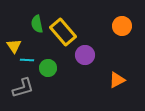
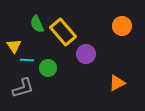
green semicircle: rotated 12 degrees counterclockwise
purple circle: moved 1 px right, 1 px up
orange triangle: moved 3 px down
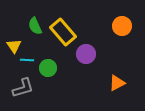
green semicircle: moved 2 px left, 2 px down
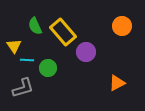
purple circle: moved 2 px up
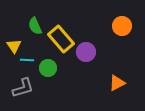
yellow rectangle: moved 2 px left, 7 px down
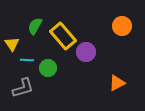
green semicircle: rotated 54 degrees clockwise
yellow rectangle: moved 2 px right, 3 px up
yellow triangle: moved 2 px left, 2 px up
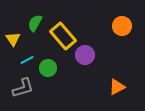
green semicircle: moved 3 px up
yellow triangle: moved 1 px right, 5 px up
purple circle: moved 1 px left, 3 px down
cyan line: rotated 32 degrees counterclockwise
orange triangle: moved 4 px down
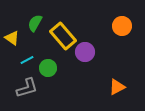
yellow triangle: moved 1 px left, 1 px up; rotated 21 degrees counterclockwise
purple circle: moved 3 px up
gray L-shape: moved 4 px right
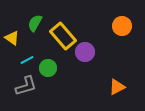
gray L-shape: moved 1 px left, 2 px up
